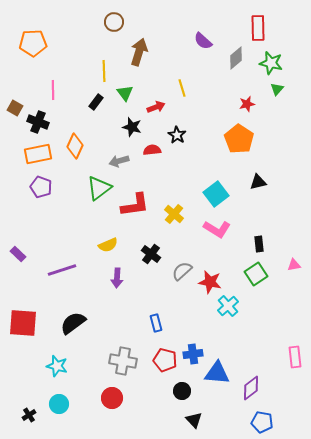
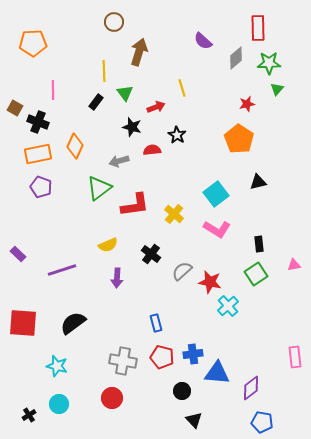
green star at (271, 63): moved 2 px left; rotated 15 degrees counterclockwise
red pentagon at (165, 360): moved 3 px left, 3 px up
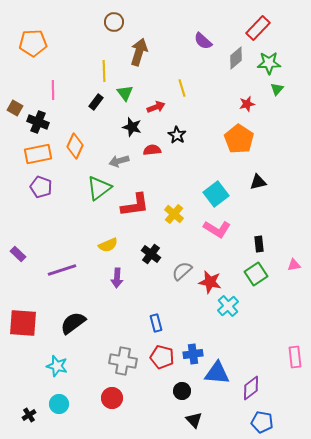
red rectangle at (258, 28): rotated 45 degrees clockwise
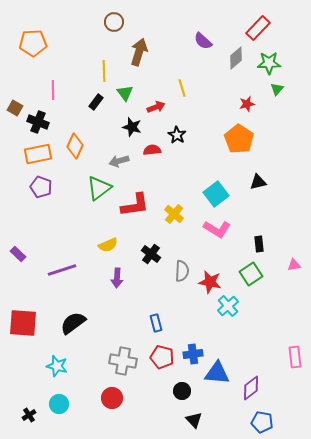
gray semicircle at (182, 271): rotated 135 degrees clockwise
green square at (256, 274): moved 5 px left
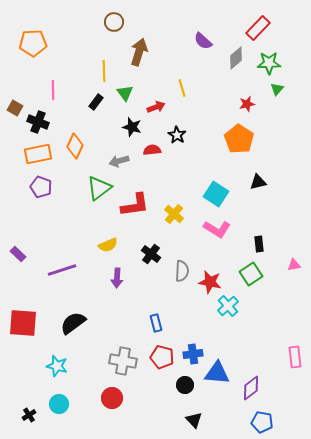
cyan square at (216, 194): rotated 20 degrees counterclockwise
black circle at (182, 391): moved 3 px right, 6 px up
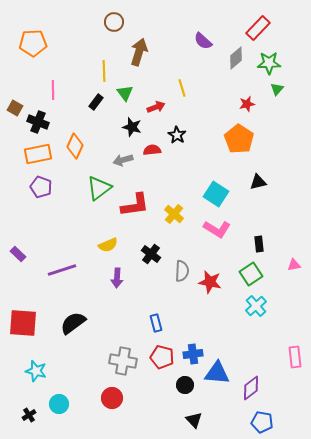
gray arrow at (119, 161): moved 4 px right, 1 px up
cyan cross at (228, 306): moved 28 px right
cyan star at (57, 366): moved 21 px left, 5 px down
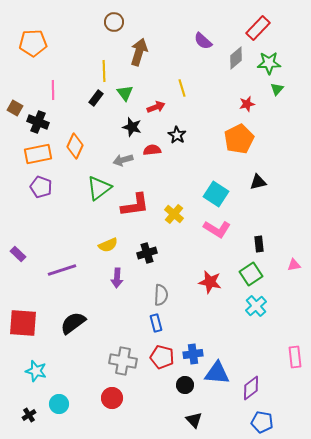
black rectangle at (96, 102): moved 4 px up
orange pentagon at (239, 139): rotated 12 degrees clockwise
black cross at (151, 254): moved 4 px left, 1 px up; rotated 36 degrees clockwise
gray semicircle at (182, 271): moved 21 px left, 24 px down
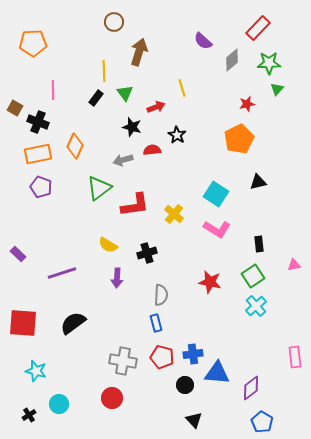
gray diamond at (236, 58): moved 4 px left, 2 px down
yellow semicircle at (108, 245): rotated 54 degrees clockwise
purple line at (62, 270): moved 3 px down
green square at (251, 274): moved 2 px right, 2 px down
blue pentagon at (262, 422): rotated 20 degrees clockwise
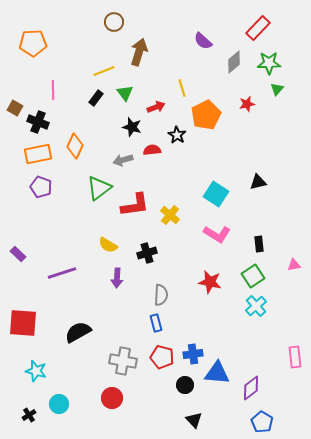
gray diamond at (232, 60): moved 2 px right, 2 px down
yellow line at (104, 71): rotated 70 degrees clockwise
orange pentagon at (239, 139): moved 33 px left, 24 px up
yellow cross at (174, 214): moved 4 px left, 1 px down
pink L-shape at (217, 229): moved 5 px down
black semicircle at (73, 323): moved 5 px right, 9 px down; rotated 8 degrees clockwise
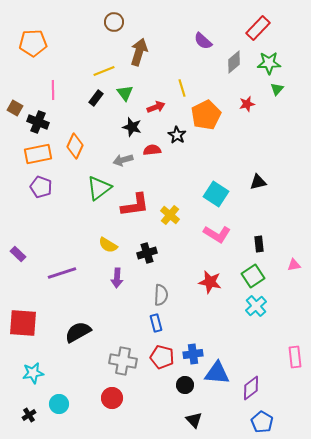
cyan star at (36, 371): moved 3 px left, 2 px down; rotated 25 degrees counterclockwise
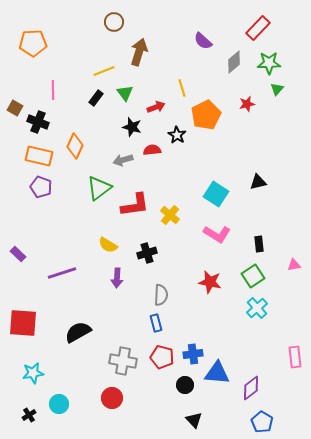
orange rectangle at (38, 154): moved 1 px right, 2 px down; rotated 24 degrees clockwise
cyan cross at (256, 306): moved 1 px right, 2 px down
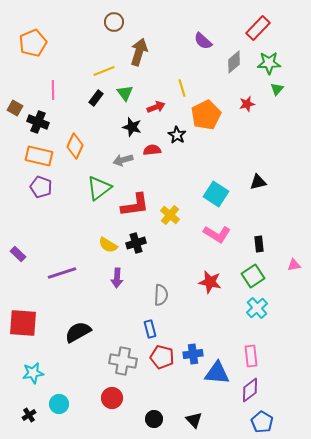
orange pentagon at (33, 43): rotated 20 degrees counterclockwise
black cross at (147, 253): moved 11 px left, 10 px up
blue rectangle at (156, 323): moved 6 px left, 6 px down
pink rectangle at (295, 357): moved 44 px left, 1 px up
black circle at (185, 385): moved 31 px left, 34 px down
purple diamond at (251, 388): moved 1 px left, 2 px down
